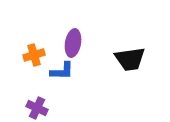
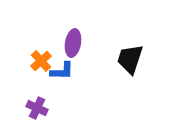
orange cross: moved 7 px right, 6 px down; rotated 25 degrees counterclockwise
black trapezoid: rotated 116 degrees clockwise
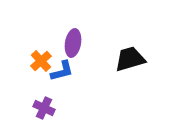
black trapezoid: rotated 56 degrees clockwise
blue L-shape: rotated 15 degrees counterclockwise
purple cross: moved 7 px right
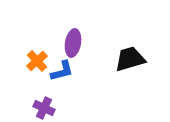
orange cross: moved 4 px left
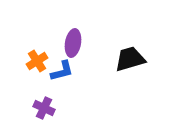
orange cross: rotated 10 degrees clockwise
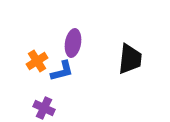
black trapezoid: rotated 112 degrees clockwise
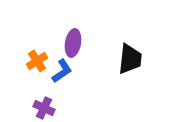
blue L-shape: rotated 20 degrees counterclockwise
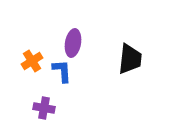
orange cross: moved 5 px left
blue L-shape: rotated 60 degrees counterclockwise
purple cross: rotated 15 degrees counterclockwise
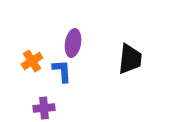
purple cross: rotated 15 degrees counterclockwise
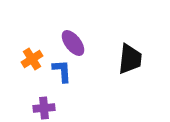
purple ellipse: rotated 48 degrees counterclockwise
orange cross: moved 2 px up
